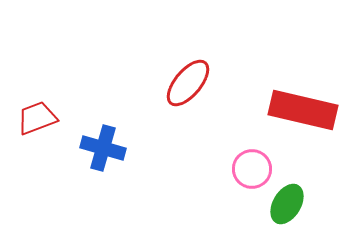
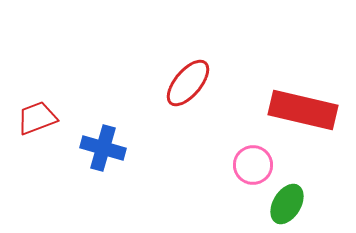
pink circle: moved 1 px right, 4 px up
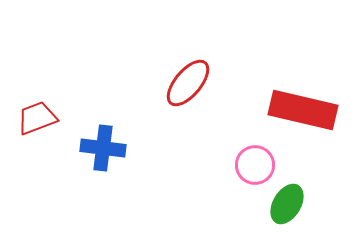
blue cross: rotated 9 degrees counterclockwise
pink circle: moved 2 px right
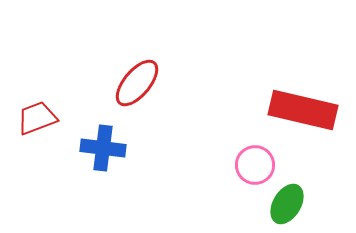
red ellipse: moved 51 px left
